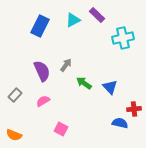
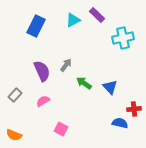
blue rectangle: moved 4 px left
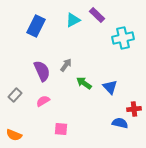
pink square: rotated 24 degrees counterclockwise
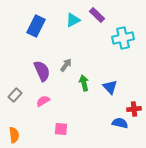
green arrow: rotated 42 degrees clockwise
orange semicircle: rotated 119 degrees counterclockwise
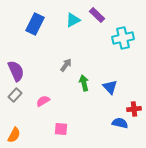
blue rectangle: moved 1 px left, 2 px up
purple semicircle: moved 26 px left
orange semicircle: rotated 35 degrees clockwise
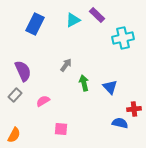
purple semicircle: moved 7 px right
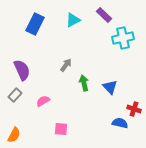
purple rectangle: moved 7 px right
purple semicircle: moved 1 px left, 1 px up
red cross: rotated 24 degrees clockwise
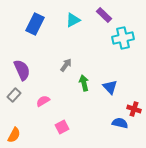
gray rectangle: moved 1 px left
pink square: moved 1 px right, 2 px up; rotated 32 degrees counterclockwise
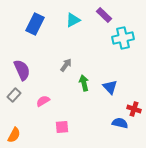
pink square: rotated 24 degrees clockwise
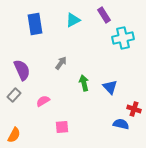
purple rectangle: rotated 14 degrees clockwise
blue rectangle: rotated 35 degrees counterclockwise
gray arrow: moved 5 px left, 2 px up
blue semicircle: moved 1 px right, 1 px down
